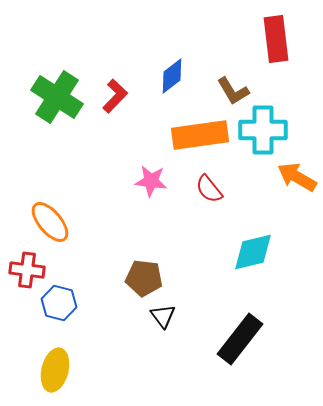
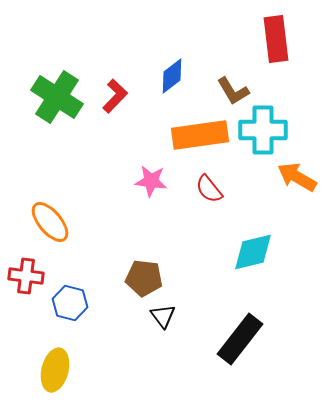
red cross: moved 1 px left, 6 px down
blue hexagon: moved 11 px right
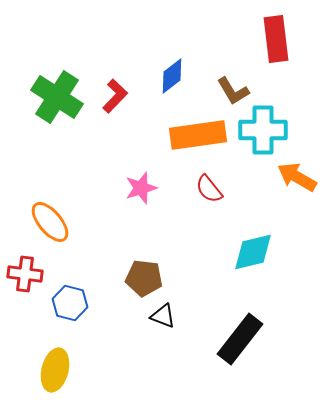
orange rectangle: moved 2 px left
pink star: moved 10 px left, 7 px down; rotated 24 degrees counterclockwise
red cross: moved 1 px left, 2 px up
black triangle: rotated 32 degrees counterclockwise
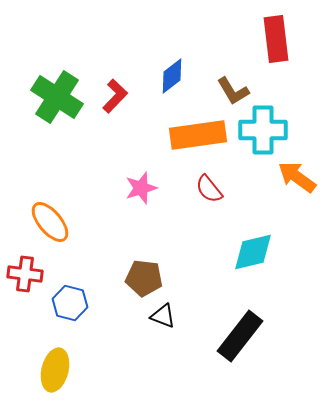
orange arrow: rotated 6 degrees clockwise
black rectangle: moved 3 px up
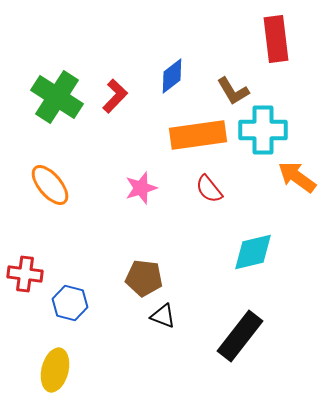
orange ellipse: moved 37 px up
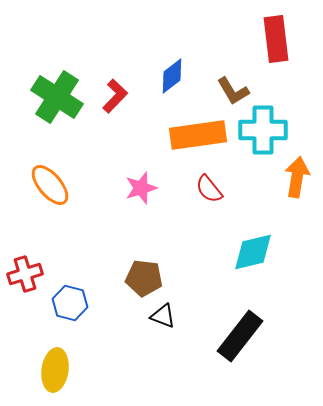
orange arrow: rotated 63 degrees clockwise
red cross: rotated 24 degrees counterclockwise
yellow ellipse: rotated 6 degrees counterclockwise
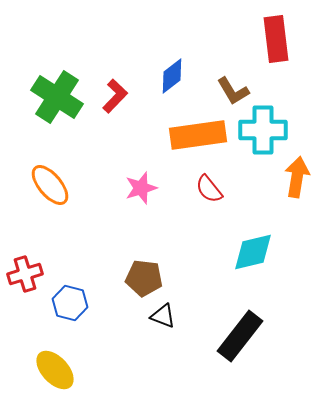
yellow ellipse: rotated 51 degrees counterclockwise
